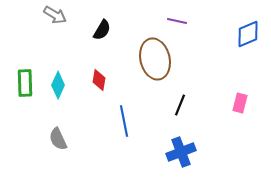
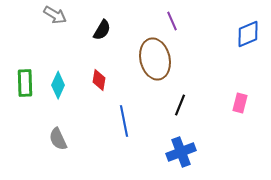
purple line: moved 5 px left; rotated 54 degrees clockwise
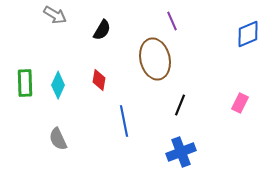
pink rectangle: rotated 12 degrees clockwise
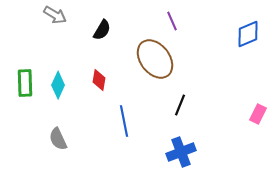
brown ellipse: rotated 24 degrees counterclockwise
pink rectangle: moved 18 px right, 11 px down
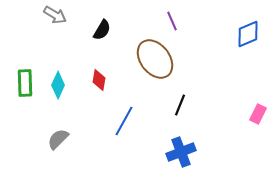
blue line: rotated 40 degrees clockwise
gray semicircle: rotated 70 degrees clockwise
